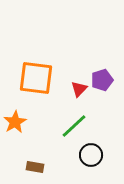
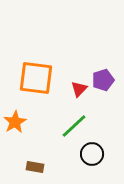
purple pentagon: moved 1 px right
black circle: moved 1 px right, 1 px up
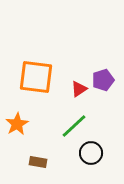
orange square: moved 1 px up
red triangle: rotated 12 degrees clockwise
orange star: moved 2 px right, 2 px down
black circle: moved 1 px left, 1 px up
brown rectangle: moved 3 px right, 5 px up
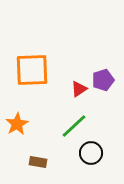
orange square: moved 4 px left, 7 px up; rotated 9 degrees counterclockwise
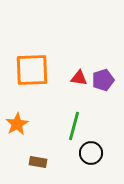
red triangle: moved 11 px up; rotated 42 degrees clockwise
green line: rotated 32 degrees counterclockwise
